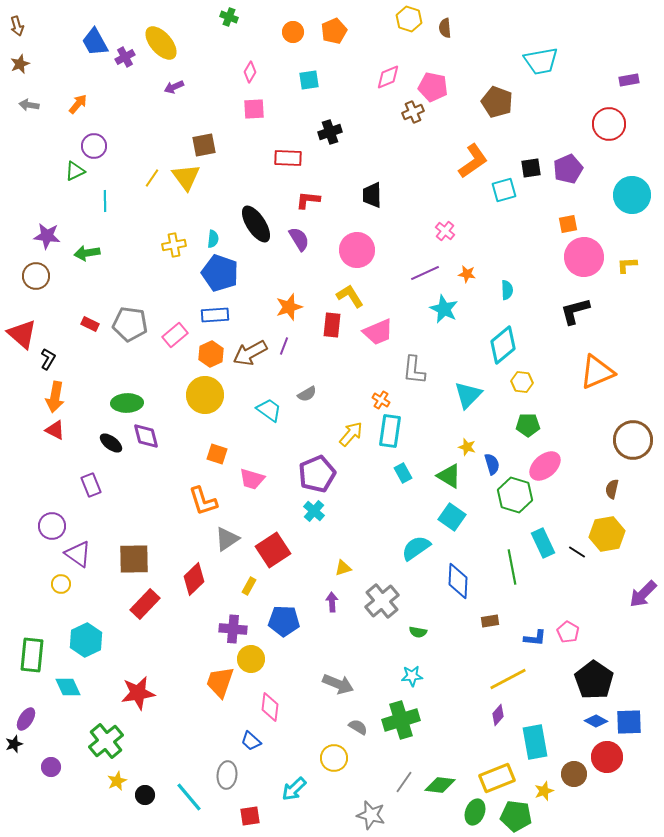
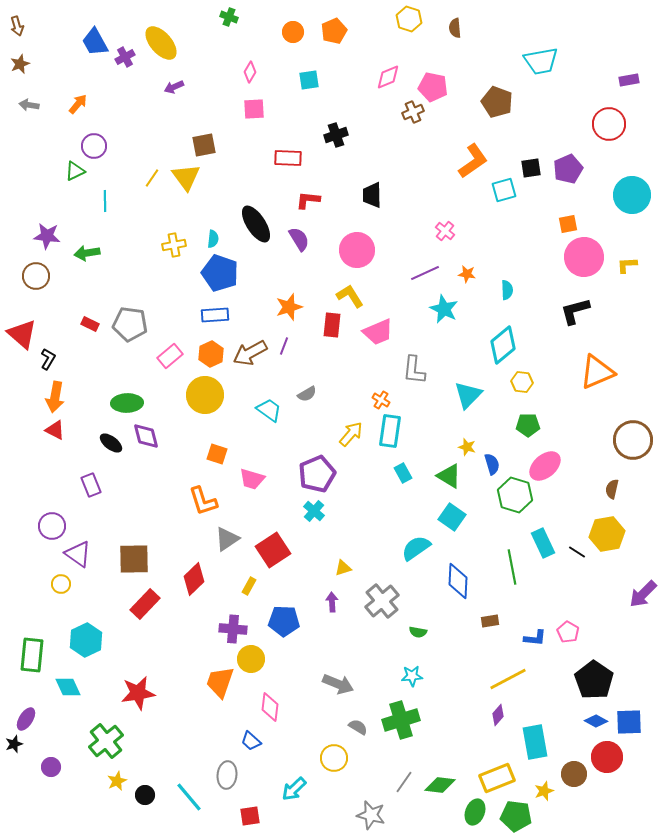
brown semicircle at (445, 28): moved 10 px right
black cross at (330, 132): moved 6 px right, 3 px down
pink rectangle at (175, 335): moved 5 px left, 21 px down
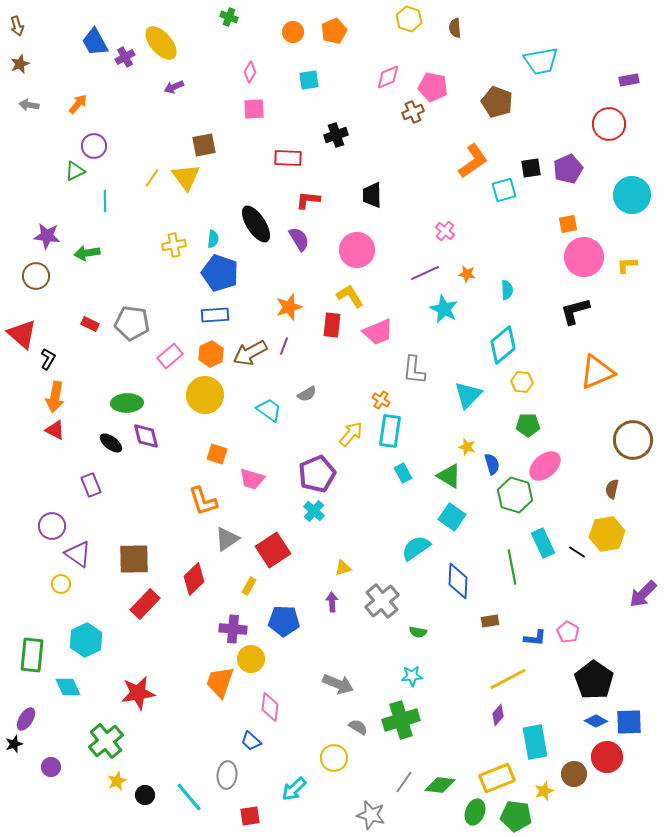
gray pentagon at (130, 324): moved 2 px right, 1 px up
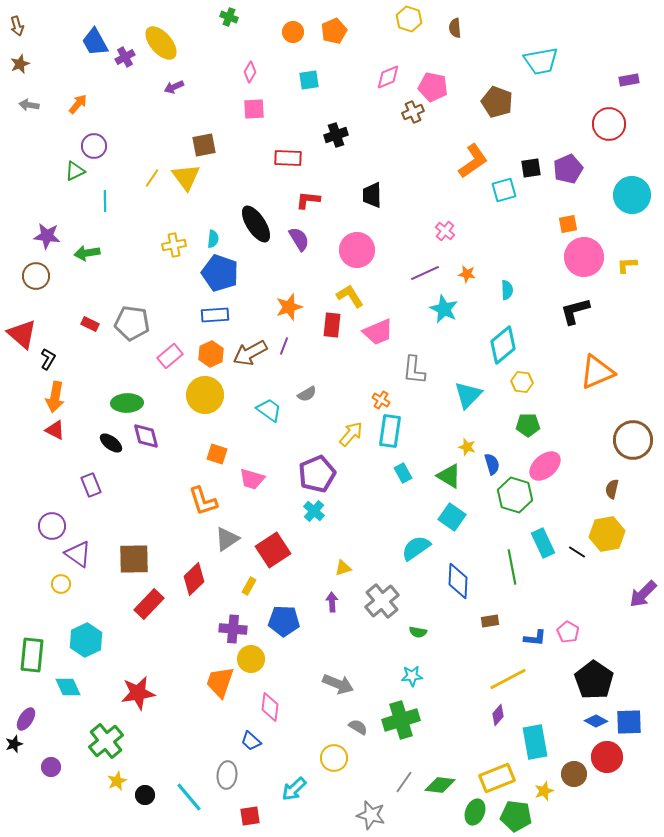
red rectangle at (145, 604): moved 4 px right
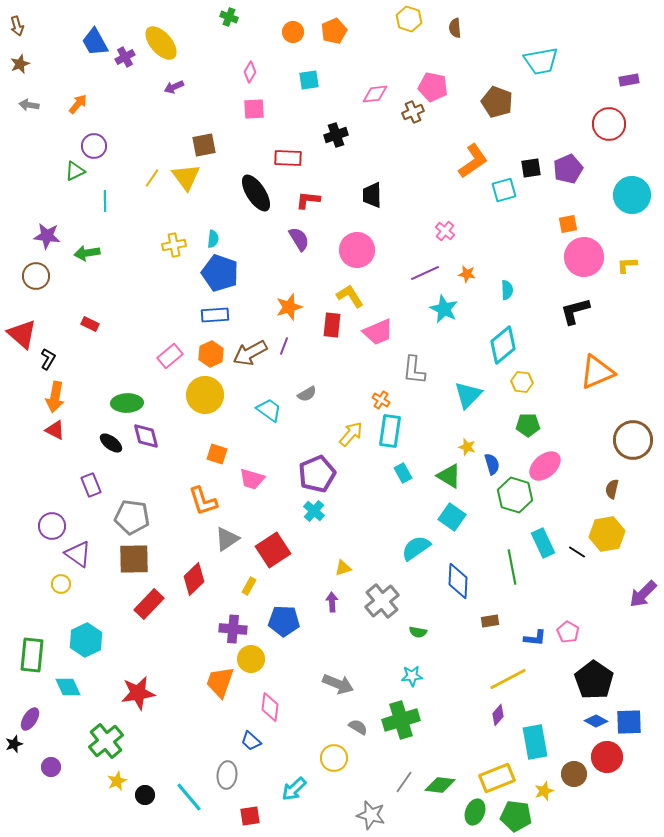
pink diamond at (388, 77): moved 13 px left, 17 px down; rotated 16 degrees clockwise
black ellipse at (256, 224): moved 31 px up
gray pentagon at (132, 323): moved 194 px down
purple ellipse at (26, 719): moved 4 px right
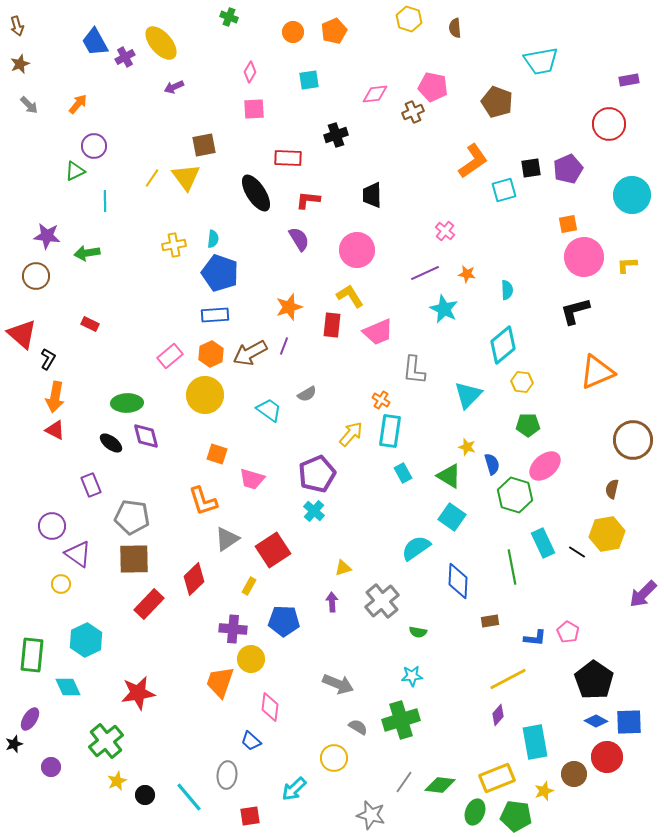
gray arrow at (29, 105): rotated 144 degrees counterclockwise
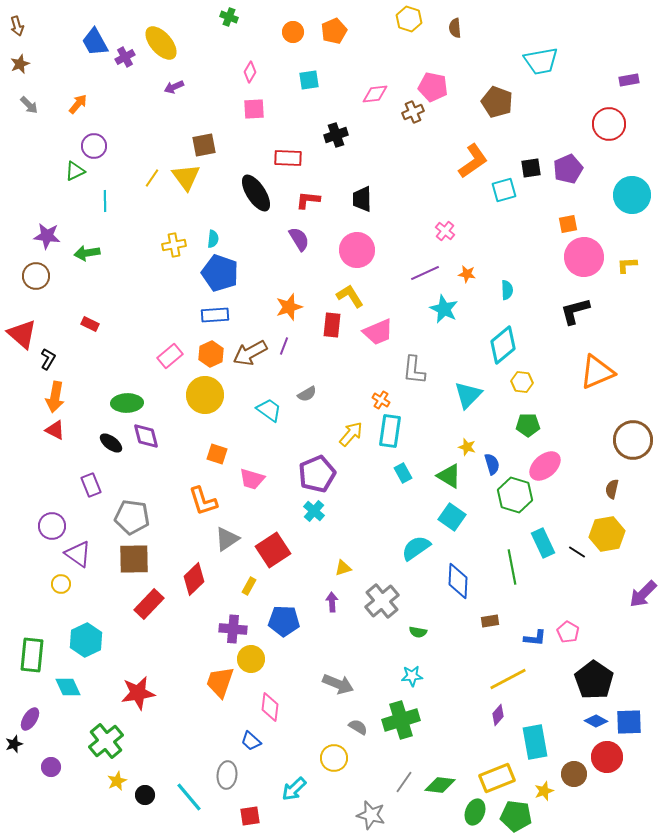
black trapezoid at (372, 195): moved 10 px left, 4 px down
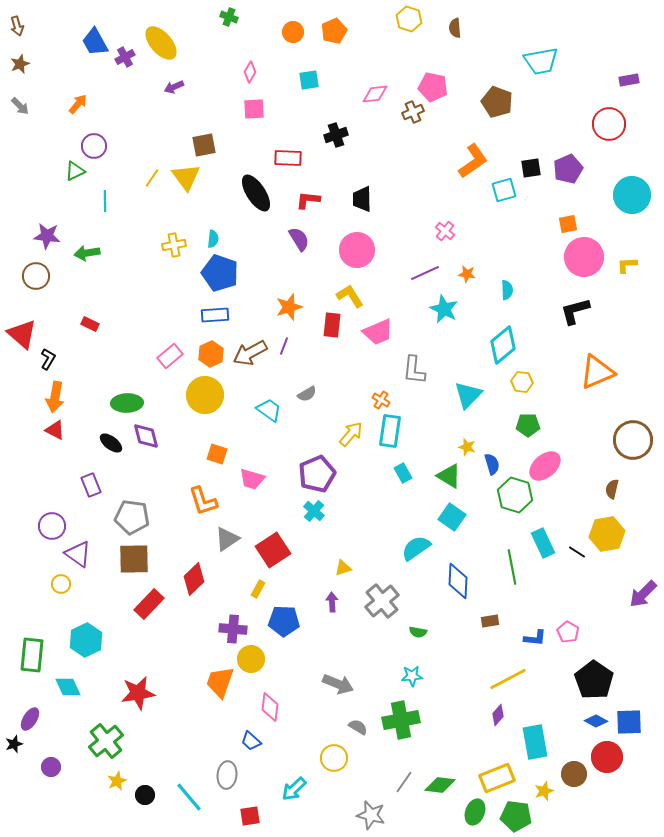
gray arrow at (29, 105): moved 9 px left, 1 px down
yellow rectangle at (249, 586): moved 9 px right, 3 px down
green cross at (401, 720): rotated 6 degrees clockwise
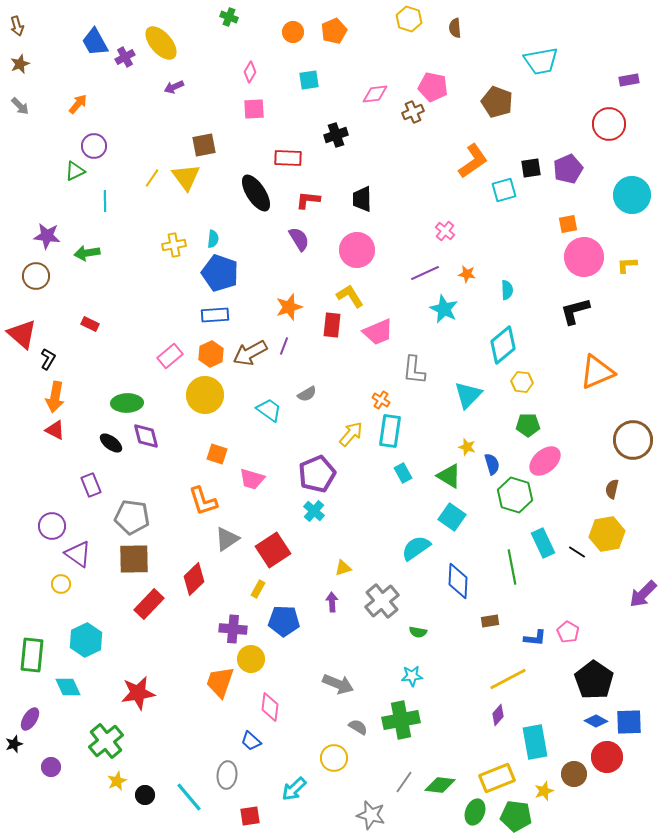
pink ellipse at (545, 466): moved 5 px up
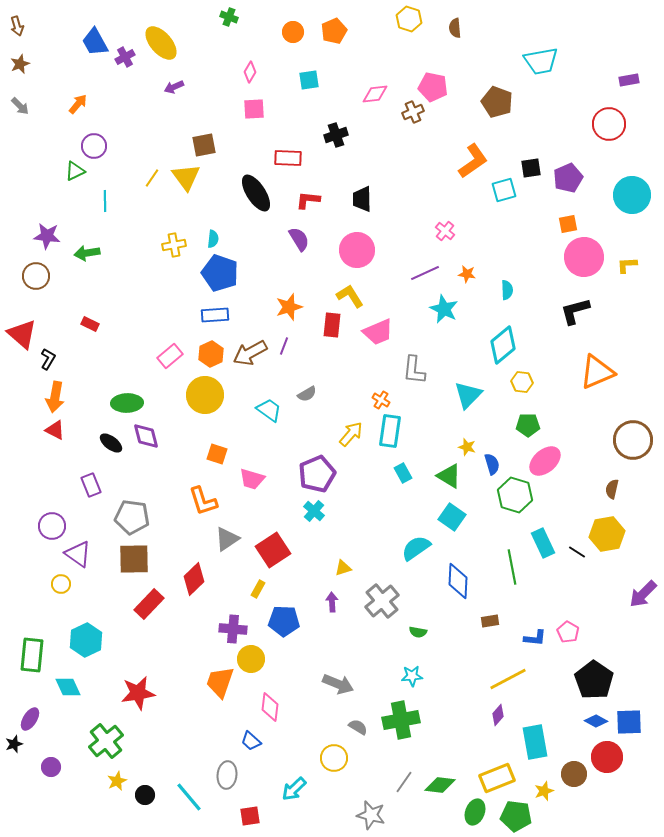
purple pentagon at (568, 169): moved 9 px down
